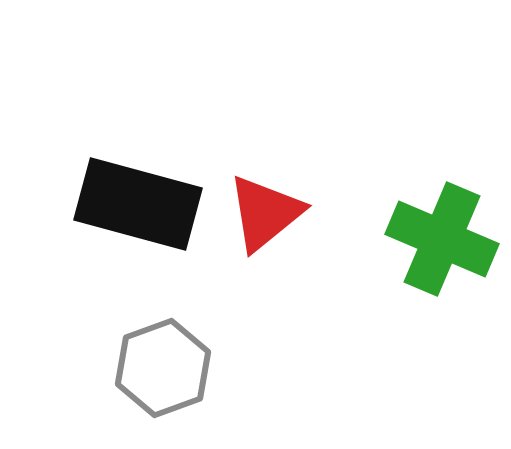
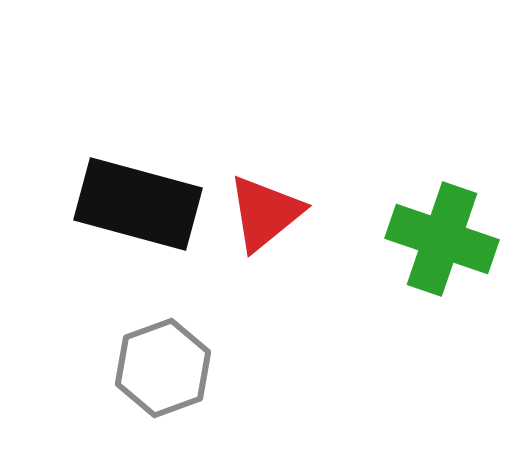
green cross: rotated 4 degrees counterclockwise
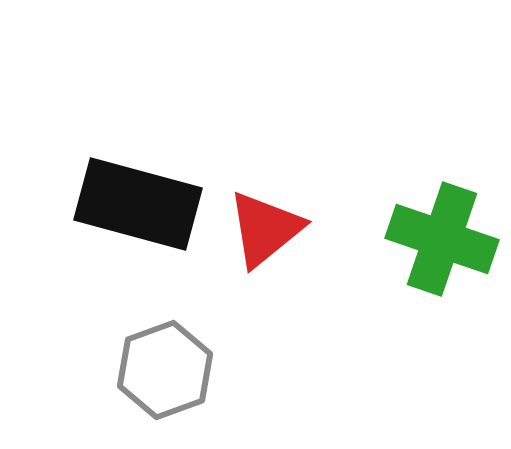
red triangle: moved 16 px down
gray hexagon: moved 2 px right, 2 px down
